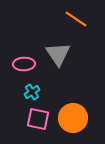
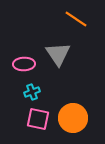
cyan cross: rotated 14 degrees clockwise
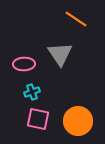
gray triangle: moved 2 px right
orange circle: moved 5 px right, 3 px down
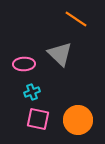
gray triangle: rotated 12 degrees counterclockwise
orange circle: moved 1 px up
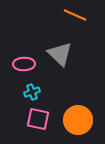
orange line: moved 1 px left, 4 px up; rotated 10 degrees counterclockwise
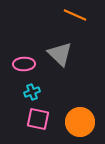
orange circle: moved 2 px right, 2 px down
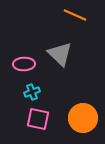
orange circle: moved 3 px right, 4 px up
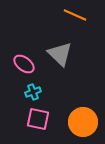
pink ellipse: rotated 40 degrees clockwise
cyan cross: moved 1 px right
orange circle: moved 4 px down
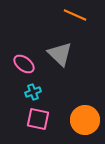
orange circle: moved 2 px right, 2 px up
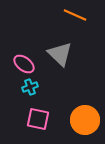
cyan cross: moved 3 px left, 5 px up
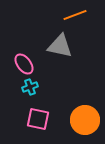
orange line: rotated 45 degrees counterclockwise
gray triangle: moved 8 px up; rotated 32 degrees counterclockwise
pink ellipse: rotated 15 degrees clockwise
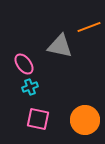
orange line: moved 14 px right, 12 px down
